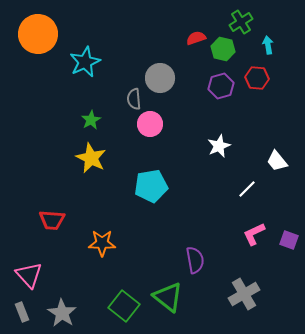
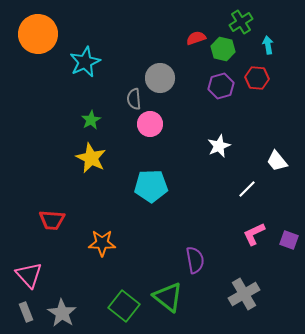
cyan pentagon: rotated 8 degrees clockwise
gray rectangle: moved 4 px right
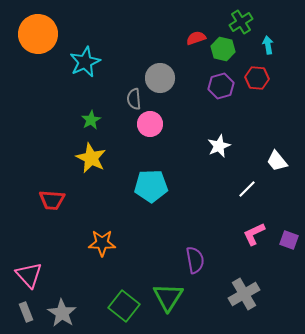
red trapezoid: moved 20 px up
green triangle: rotated 24 degrees clockwise
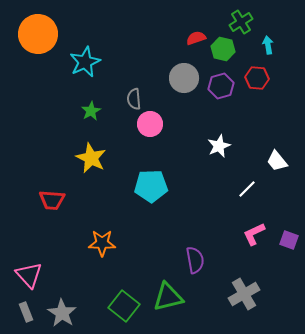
gray circle: moved 24 px right
green star: moved 9 px up
green triangle: rotated 44 degrees clockwise
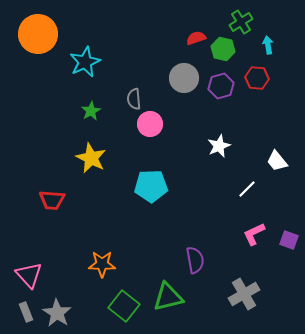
orange star: moved 21 px down
gray star: moved 5 px left
